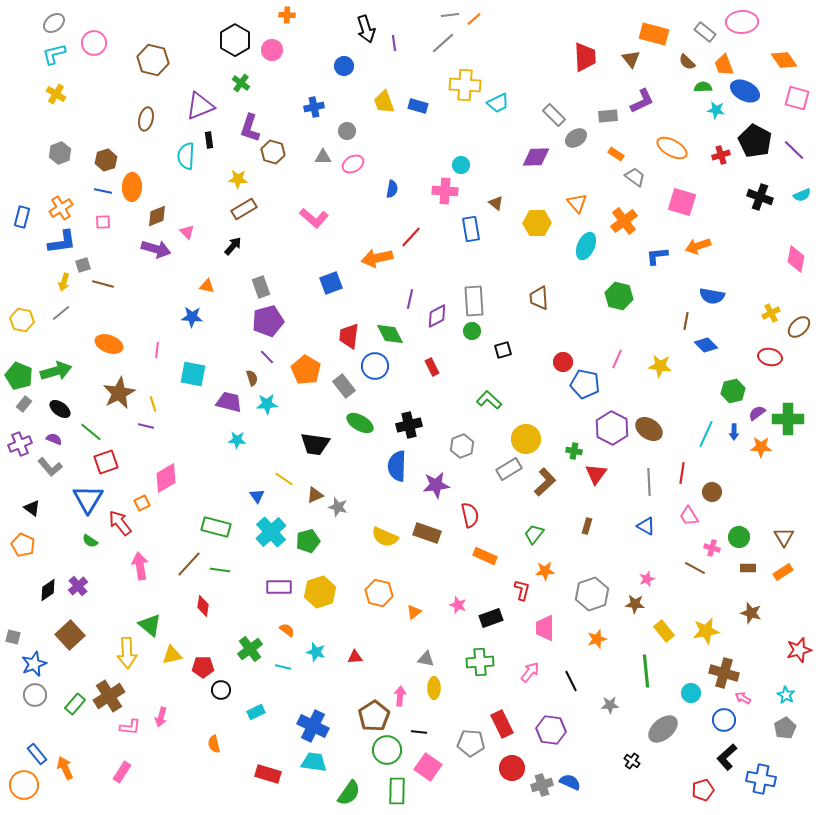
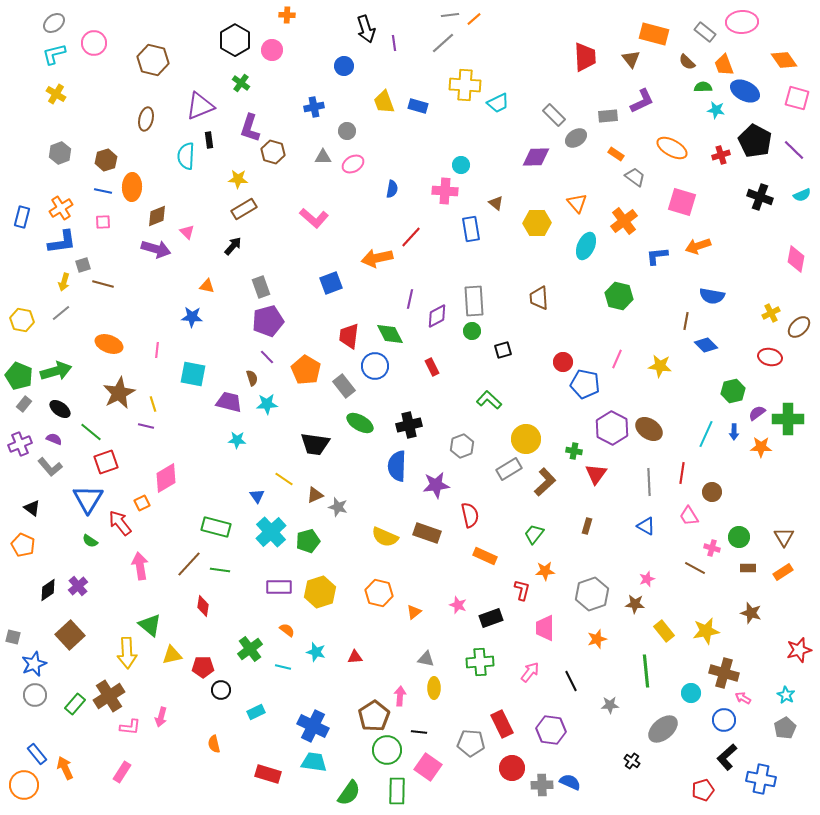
gray cross at (542, 785): rotated 15 degrees clockwise
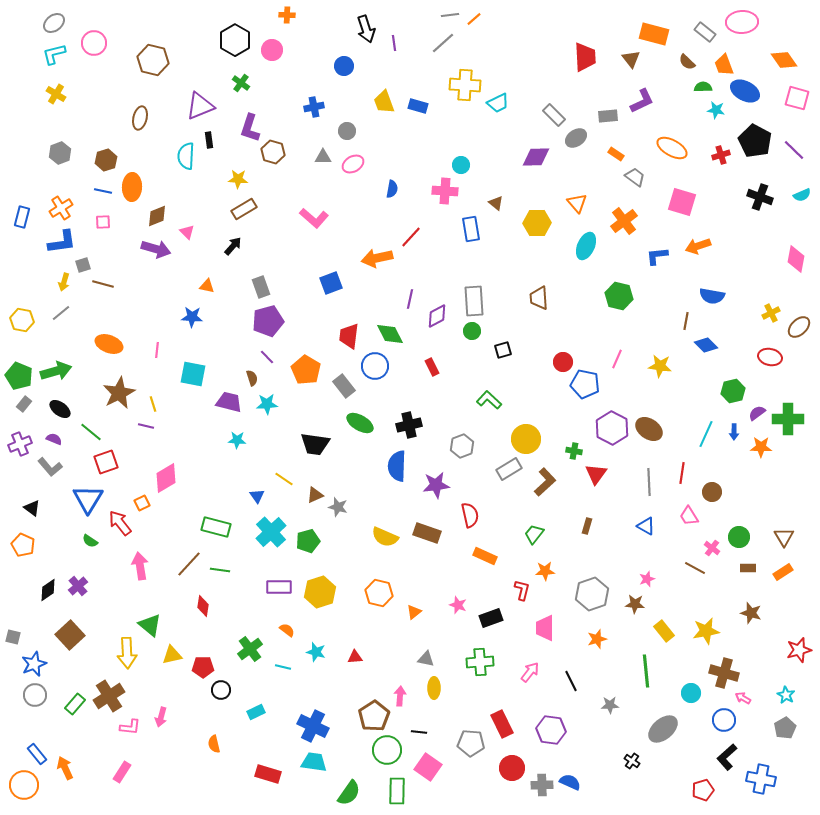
brown ellipse at (146, 119): moved 6 px left, 1 px up
pink cross at (712, 548): rotated 21 degrees clockwise
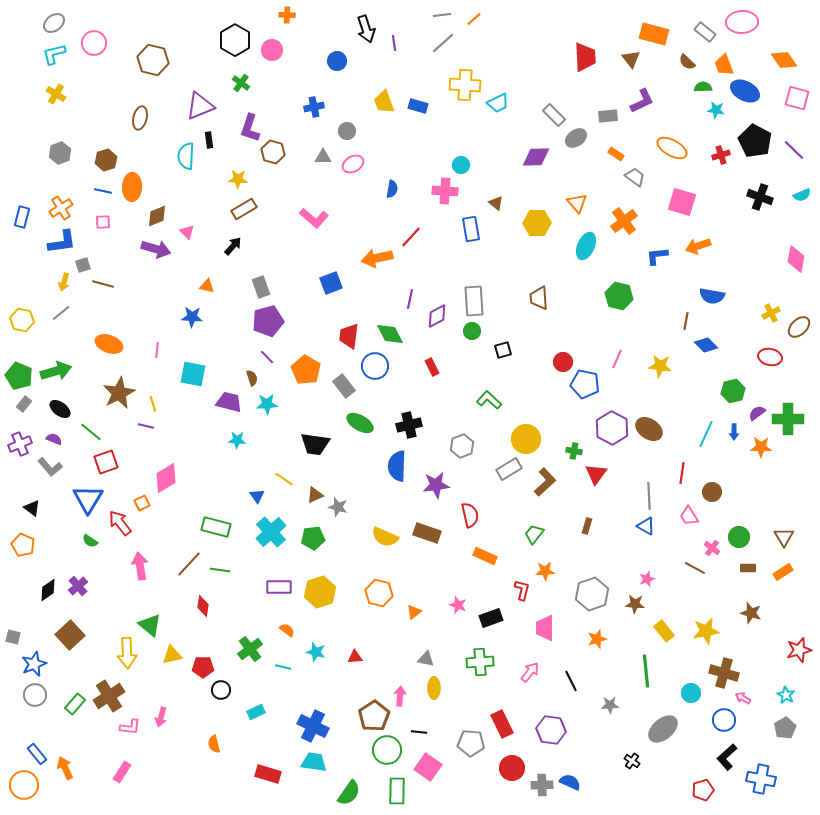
gray line at (450, 15): moved 8 px left
blue circle at (344, 66): moved 7 px left, 5 px up
gray line at (649, 482): moved 14 px down
green pentagon at (308, 541): moved 5 px right, 3 px up; rotated 10 degrees clockwise
